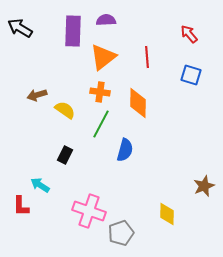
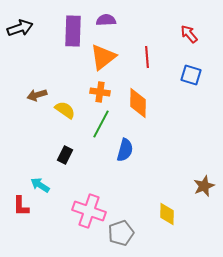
black arrow: rotated 130 degrees clockwise
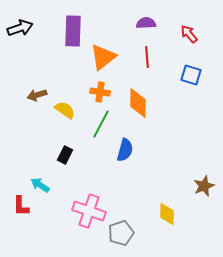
purple semicircle: moved 40 px right, 3 px down
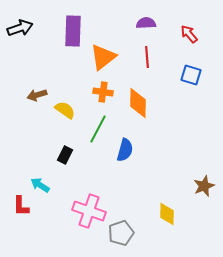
orange cross: moved 3 px right
green line: moved 3 px left, 5 px down
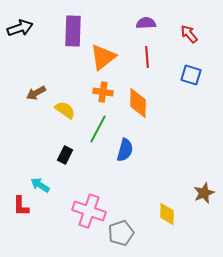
brown arrow: moved 1 px left, 2 px up; rotated 12 degrees counterclockwise
brown star: moved 7 px down
